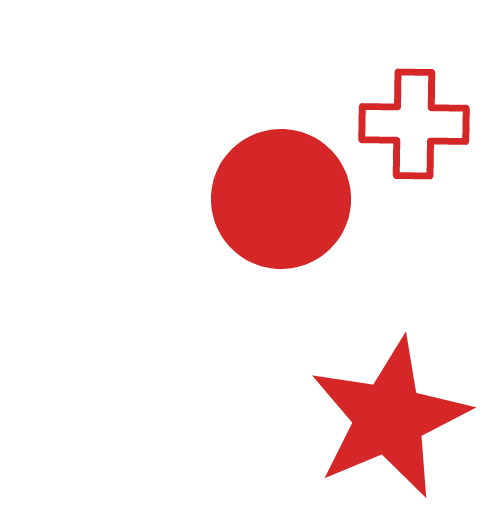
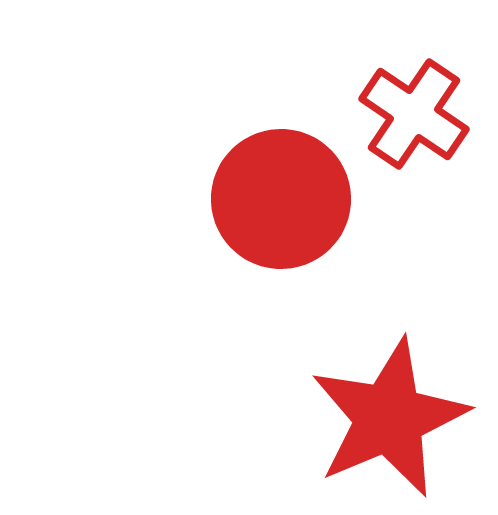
red cross: moved 10 px up; rotated 33 degrees clockwise
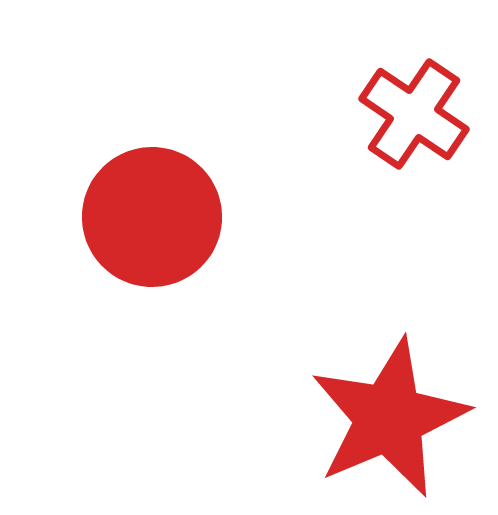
red circle: moved 129 px left, 18 px down
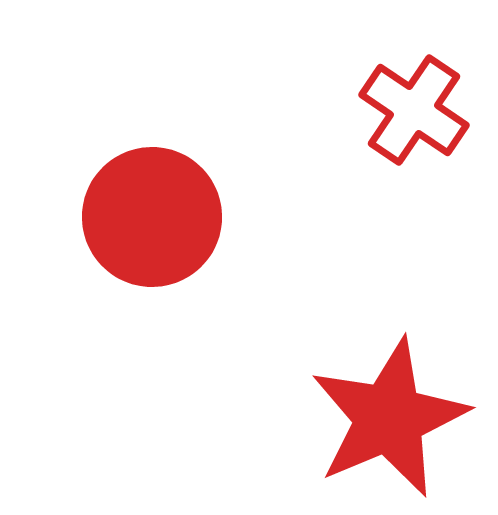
red cross: moved 4 px up
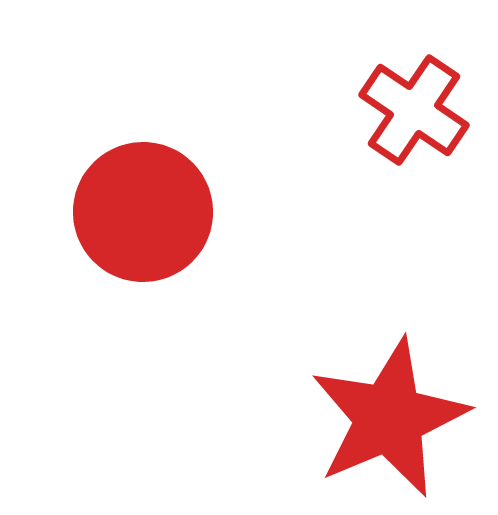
red circle: moved 9 px left, 5 px up
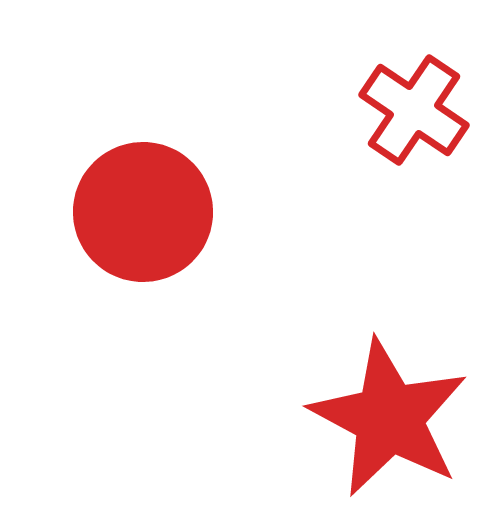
red star: rotated 21 degrees counterclockwise
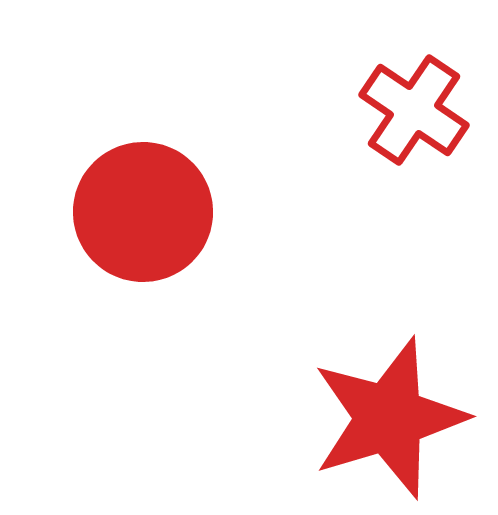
red star: rotated 27 degrees clockwise
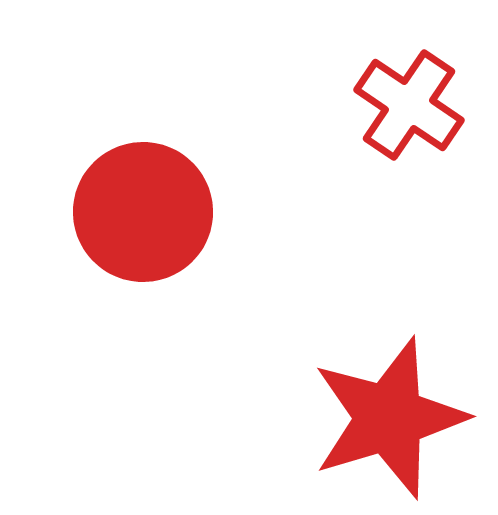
red cross: moved 5 px left, 5 px up
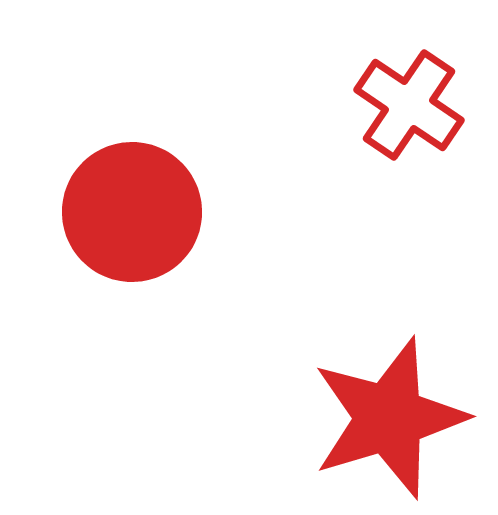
red circle: moved 11 px left
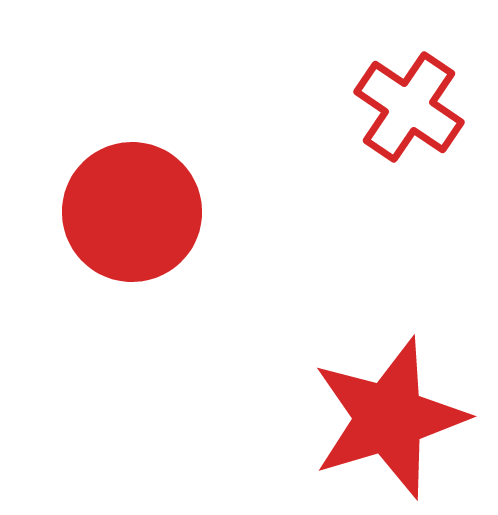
red cross: moved 2 px down
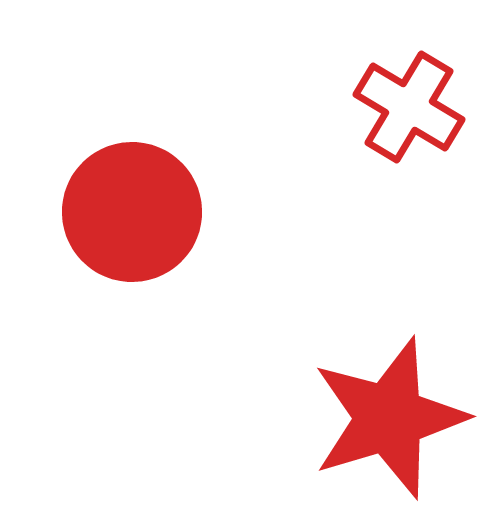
red cross: rotated 3 degrees counterclockwise
